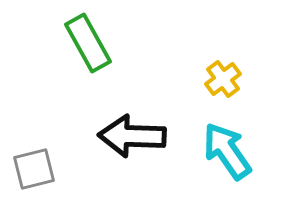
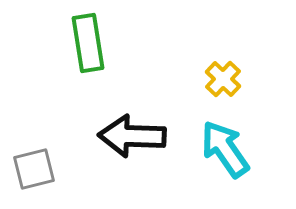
green rectangle: rotated 20 degrees clockwise
yellow cross: rotated 9 degrees counterclockwise
cyan arrow: moved 2 px left, 2 px up
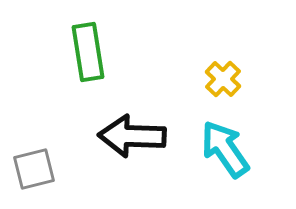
green rectangle: moved 9 px down
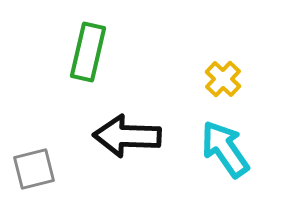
green rectangle: rotated 22 degrees clockwise
black arrow: moved 5 px left
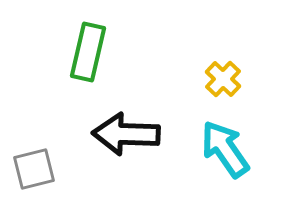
black arrow: moved 1 px left, 2 px up
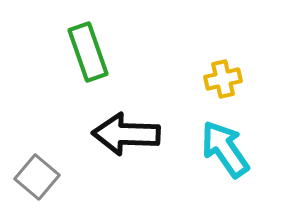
green rectangle: rotated 32 degrees counterclockwise
yellow cross: rotated 33 degrees clockwise
gray square: moved 3 px right, 8 px down; rotated 36 degrees counterclockwise
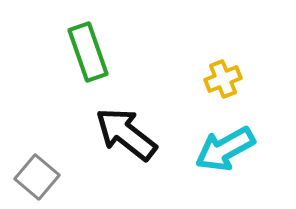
yellow cross: rotated 9 degrees counterclockwise
black arrow: rotated 36 degrees clockwise
cyan arrow: rotated 84 degrees counterclockwise
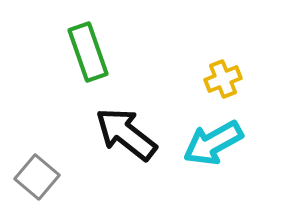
cyan arrow: moved 12 px left, 6 px up
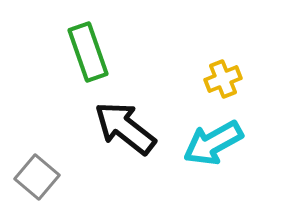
black arrow: moved 1 px left, 6 px up
